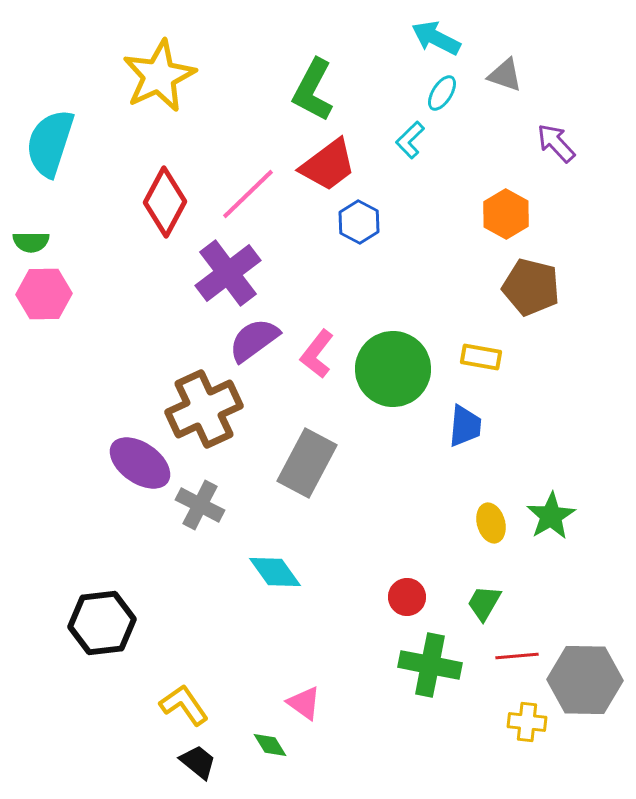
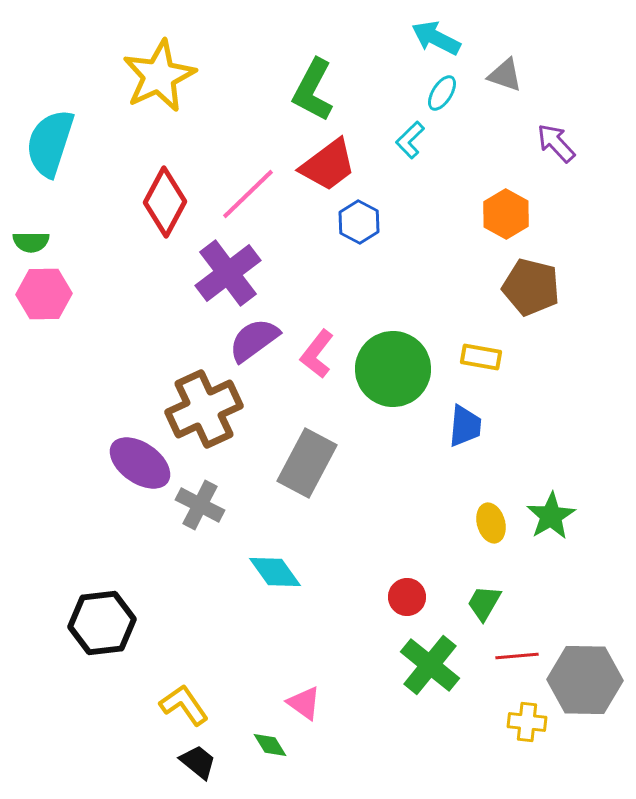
green cross: rotated 28 degrees clockwise
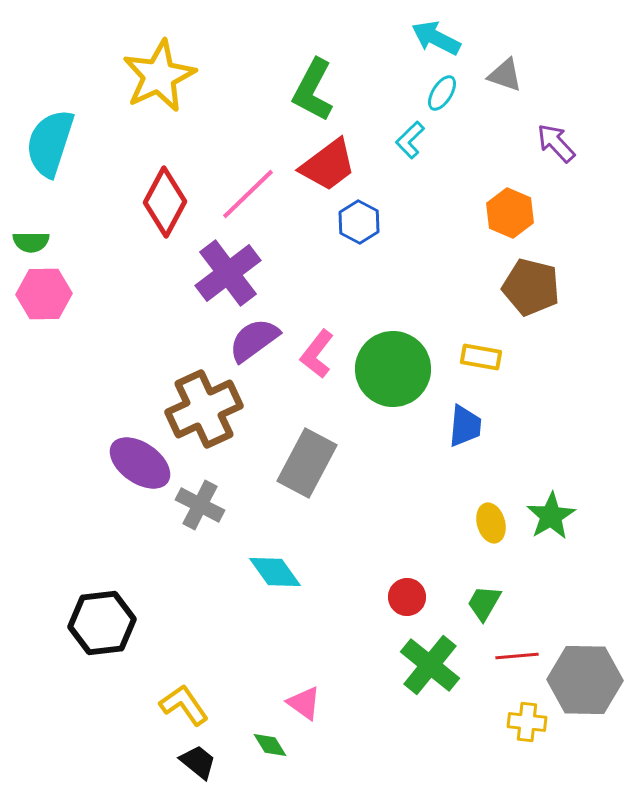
orange hexagon: moved 4 px right, 1 px up; rotated 6 degrees counterclockwise
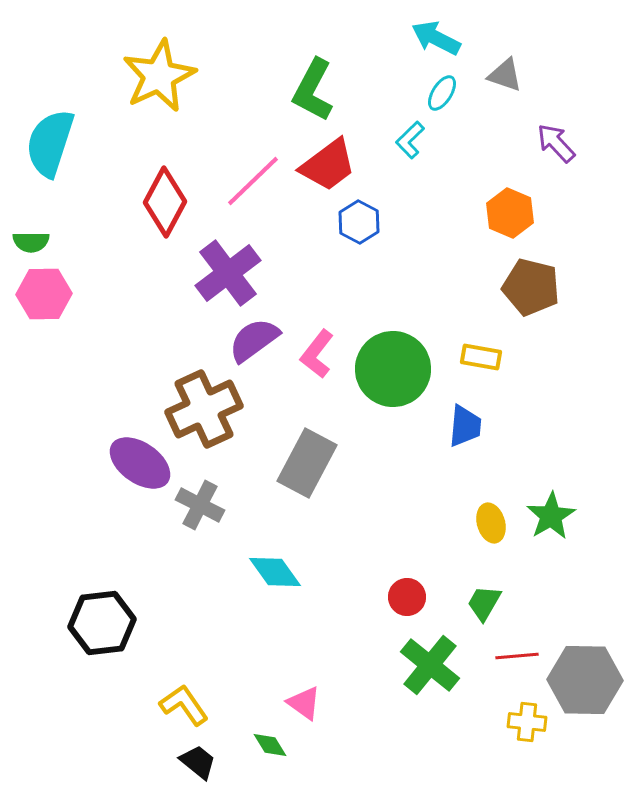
pink line: moved 5 px right, 13 px up
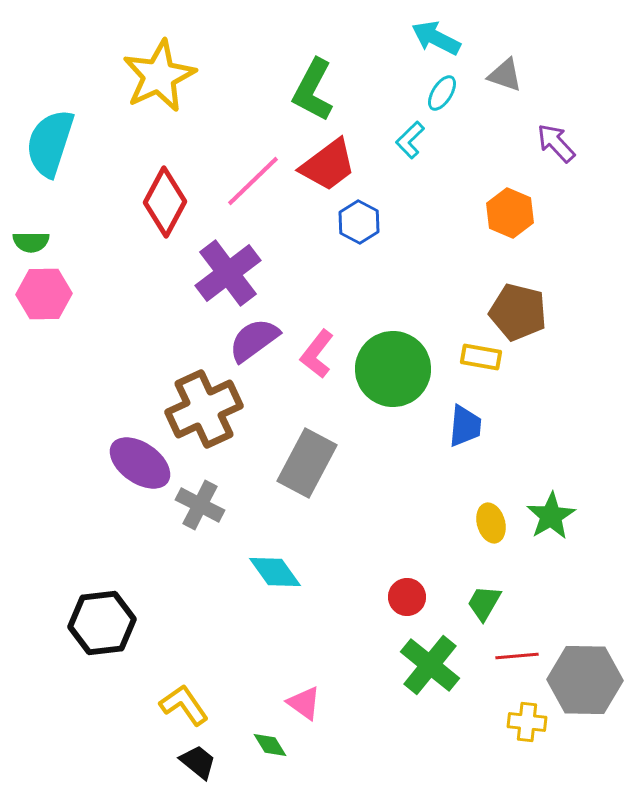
brown pentagon: moved 13 px left, 25 px down
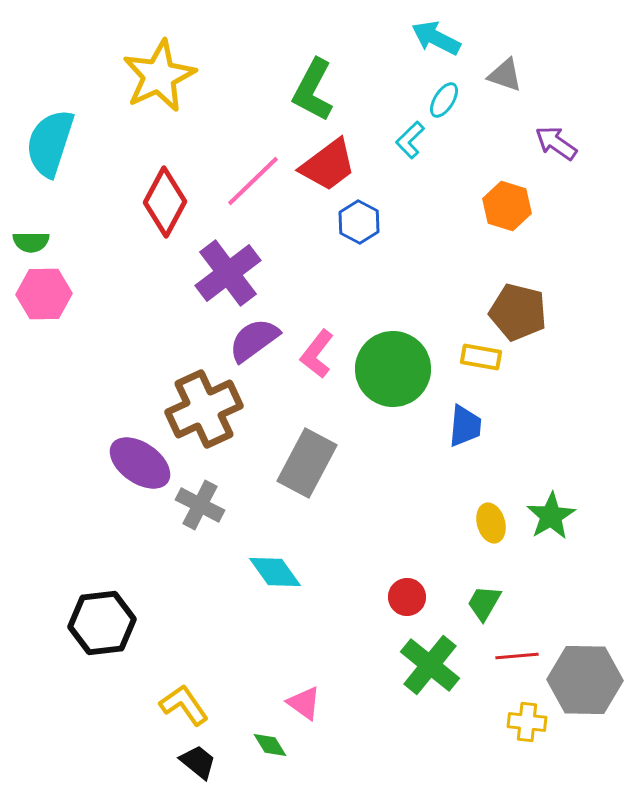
cyan ellipse: moved 2 px right, 7 px down
purple arrow: rotated 12 degrees counterclockwise
orange hexagon: moved 3 px left, 7 px up; rotated 6 degrees counterclockwise
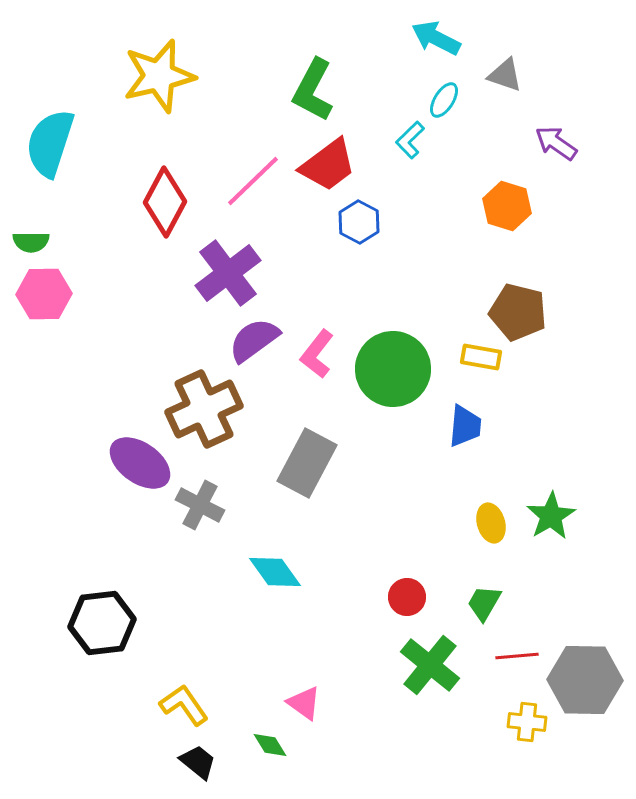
yellow star: rotated 12 degrees clockwise
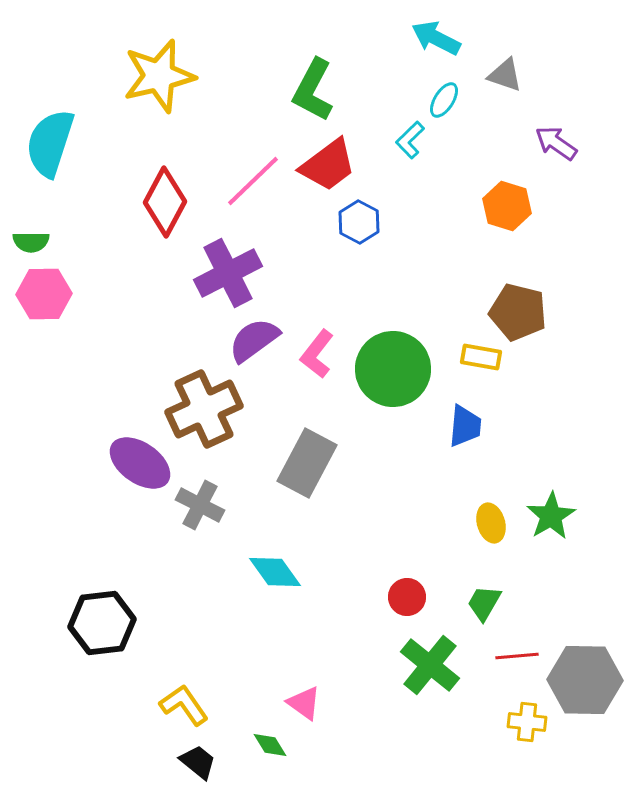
purple cross: rotated 10 degrees clockwise
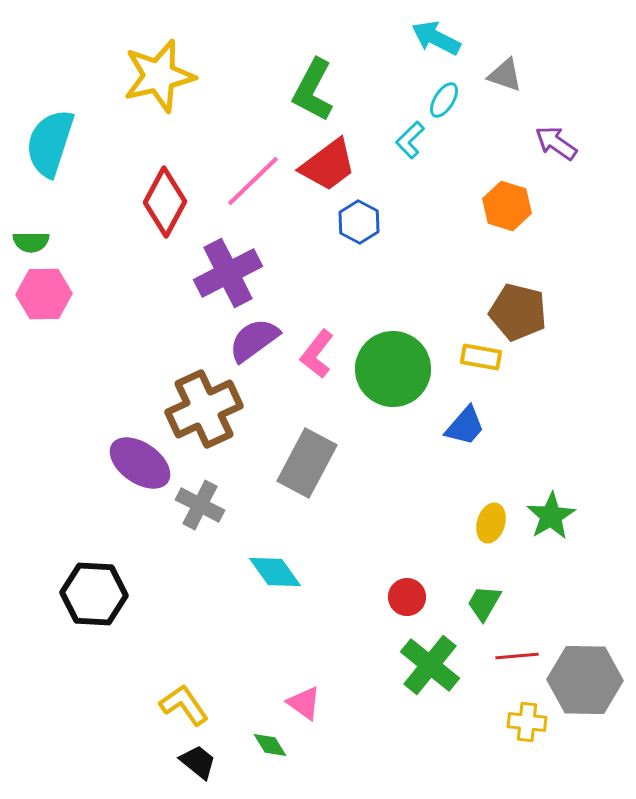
blue trapezoid: rotated 36 degrees clockwise
yellow ellipse: rotated 33 degrees clockwise
black hexagon: moved 8 px left, 29 px up; rotated 10 degrees clockwise
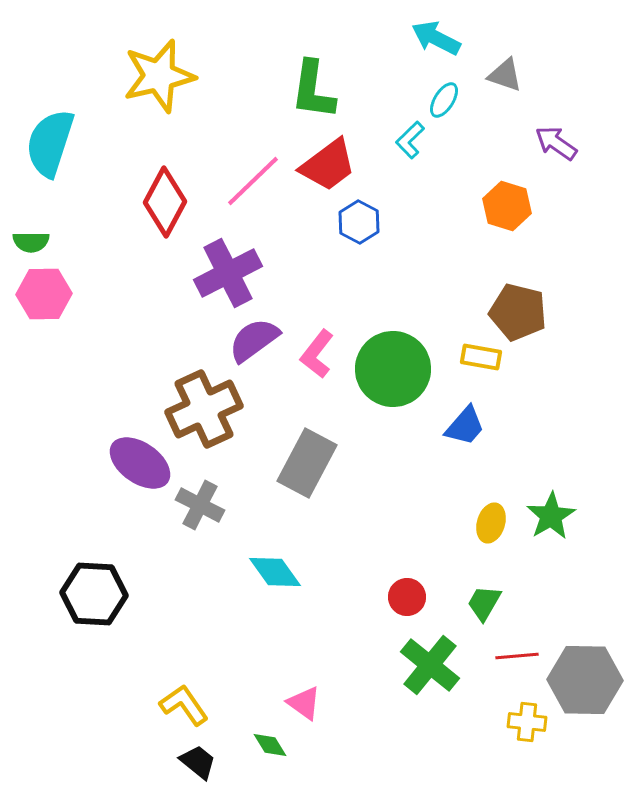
green L-shape: rotated 20 degrees counterclockwise
